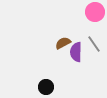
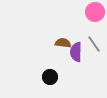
brown semicircle: rotated 35 degrees clockwise
black circle: moved 4 px right, 10 px up
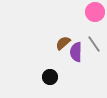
brown semicircle: rotated 49 degrees counterclockwise
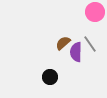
gray line: moved 4 px left
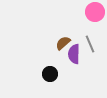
gray line: rotated 12 degrees clockwise
purple semicircle: moved 2 px left, 2 px down
black circle: moved 3 px up
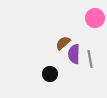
pink circle: moved 6 px down
gray line: moved 15 px down; rotated 12 degrees clockwise
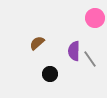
brown semicircle: moved 26 px left
purple semicircle: moved 3 px up
gray line: rotated 24 degrees counterclockwise
